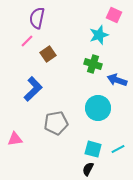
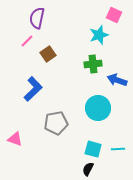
green cross: rotated 24 degrees counterclockwise
pink triangle: rotated 28 degrees clockwise
cyan line: rotated 24 degrees clockwise
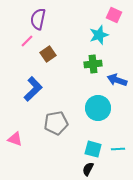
purple semicircle: moved 1 px right, 1 px down
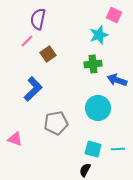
black semicircle: moved 3 px left, 1 px down
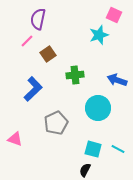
green cross: moved 18 px left, 11 px down
gray pentagon: rotated 15 degrees counterclockwise
cyan line: rotated 32 degrees clockwise
